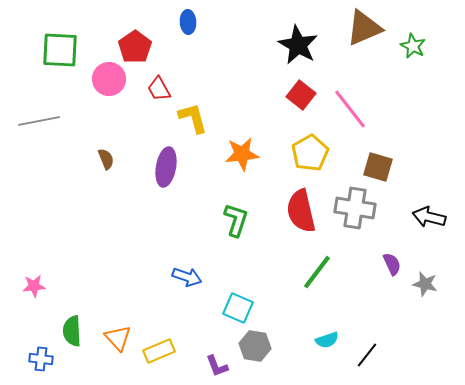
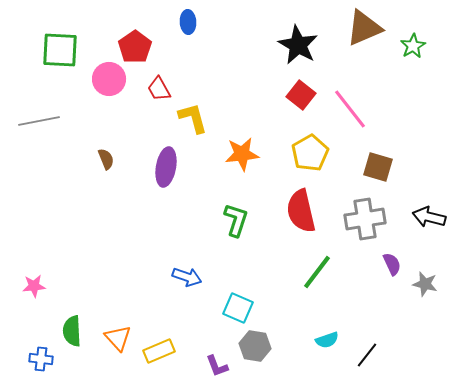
green star: rotated 15 degrees clockwise
gray cross: moved 10 px right, 11 px down; rotated 18 degrees counterclockwise
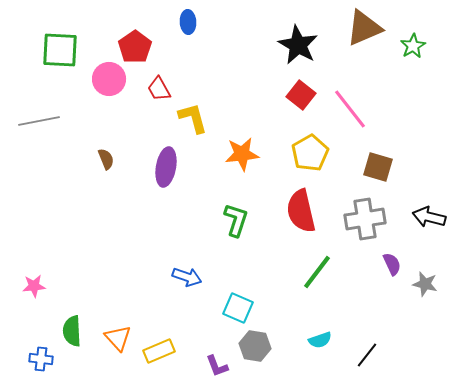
cyan semicircle: moved 7 px left
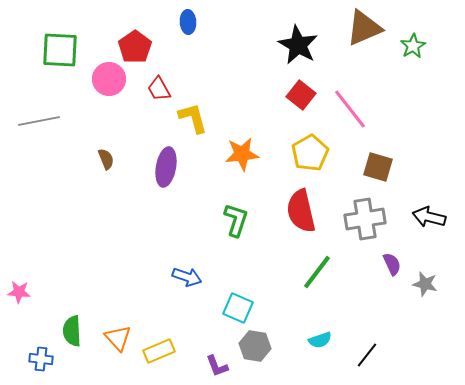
pink star: moved 15 px left, 6 px down; rotated 10 degrees clockwise
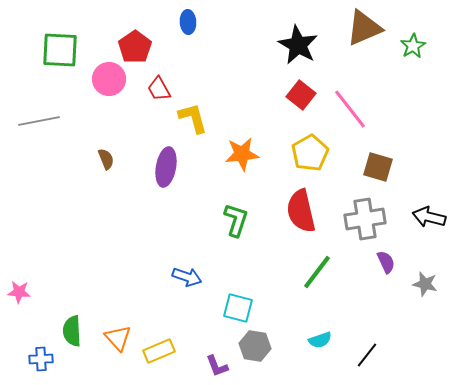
purple semicircle: moved 6 px left, 2 px up
cyan square: rotated 8 degrees counterclockwise
blue cross: rotated 10 degrees counterclockwise
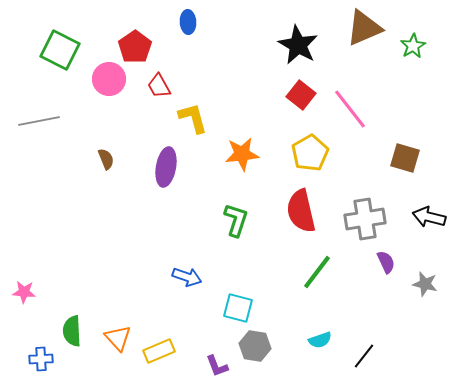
green square: rotated 24 degrees clockwise
red trapezoid: moved 3 px up
brown square: moved 27 px right, 9 px up
pink star: moved 5 px right
black line: moved 3 px left, 1 px down
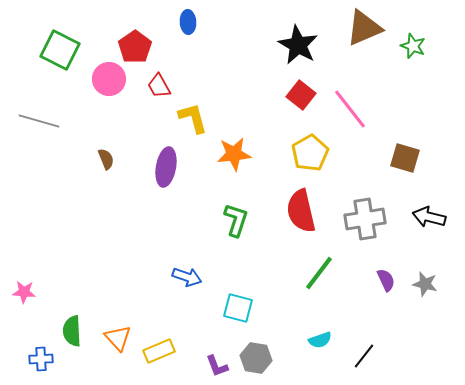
green star: rotated 20 degrees counterclockwise
gray line: rotated 27 degrees clockwise
orange star: moved 8 px left
purple semicircle: moved 18 px down
green line: moved 2 px right, 1 px down
gray hexagon: moved 1 px right, 12 px down
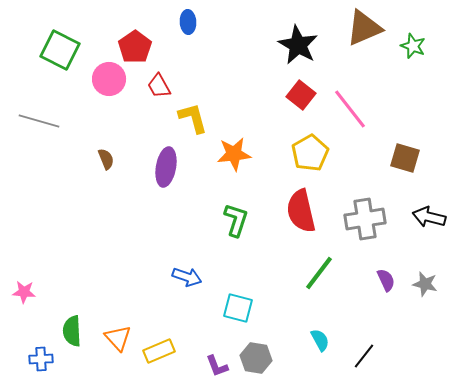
cyan semicircle: rotated 100 degrees counterclockwise
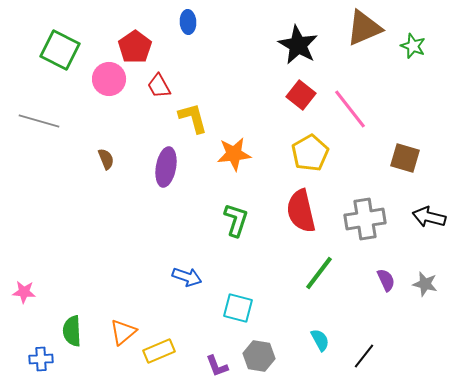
orange triangle: moved 5 px right, 6 px up; rotated 32 degrees clockwise
gray hexagon: moved 3 px right, 2 px up
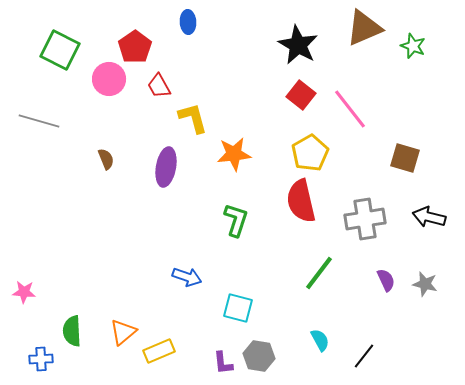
red semicircle: moved 10 px up
purple L-shape: moved 6 px right, 3 px up; rotated 15 degrees clockwise
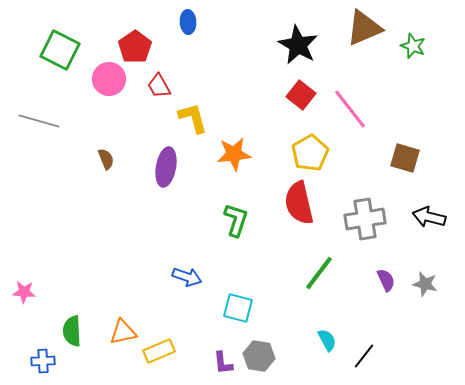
red semicircle: moved 2 px left, 2 px down
orange triangle: rotated 28 degrees clockwise
cyan semicircle: moved 7 px right
blue cross: moved 2 px right, 2 px down
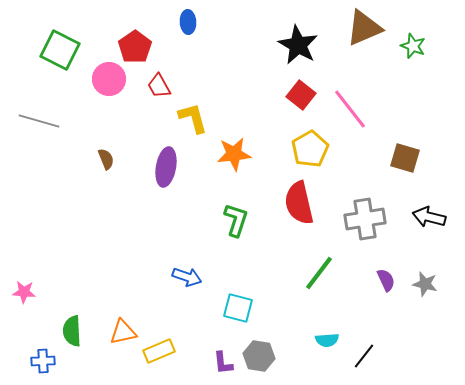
yellow pentagon: moved 4 px up
cyan semicircle: rotated 115 degrees clockwise
